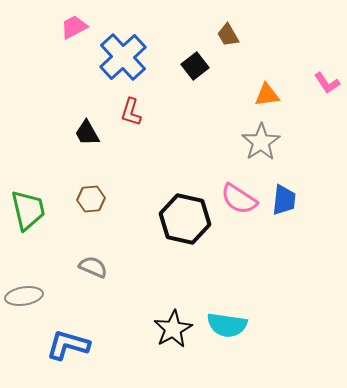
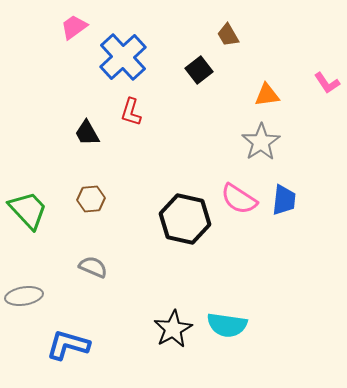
pink trapezoid: rotated 8 degrees counterclockwise
black square: moved 4 px right, 4 px down
green trapezoid: rotated 30 degrees counterclockwise
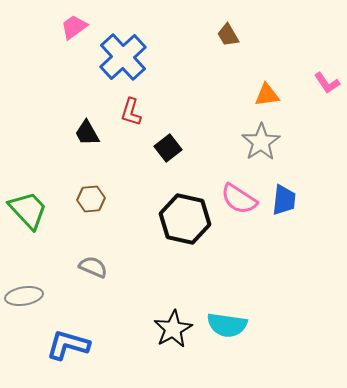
black square: moved 31 px left, 78 px down
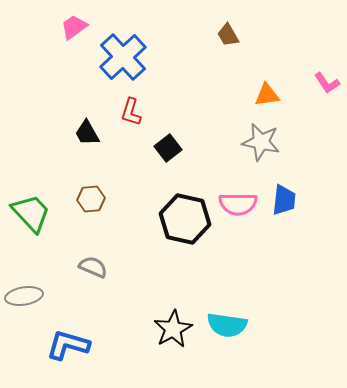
gray star: rotated 27 degrees counterclockwise
pink semicircle: moved 1 px left, 5 px down; rotated 33 degrees counterclockwise
green trapezoid: moved 3 px right, 3 px down
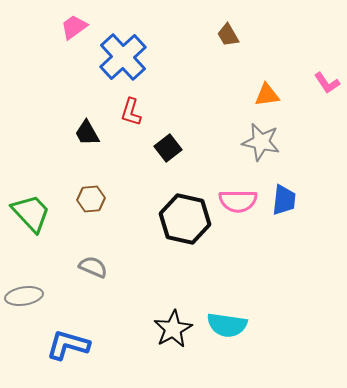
pink semicircle: moved 3 px up
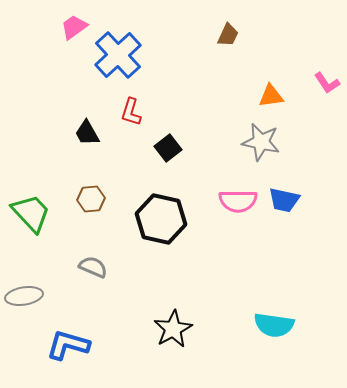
brown trapezoid: rotated 125 degrees counterclockwise
blue cross: moved 5 px left, 2 px up
orange triangle: moved 4 px right, 1 px down
blue trapezoid: rotated 96 degrees clockwise
black hexagon: moved 24 px left
cyan semicircle: moved 47 px right
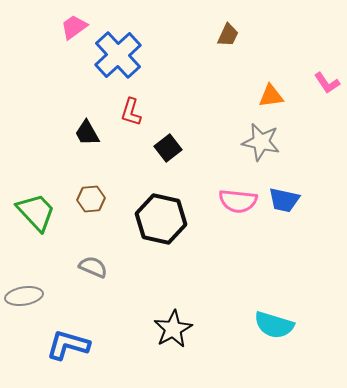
pink semicircle: rotated 6 degrees clockwise
green trapezoid: moved 5 px right, 1 px up
cyan semicircle: rotated 9 degrees clockwise
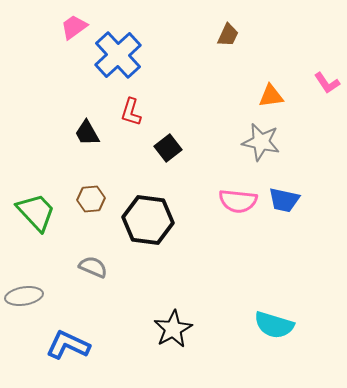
black hexagon: moved 13 px left, 1 px down; rotated 6 degrees counterclockwise
blue L-shape: rotated 9 degrees clockwise
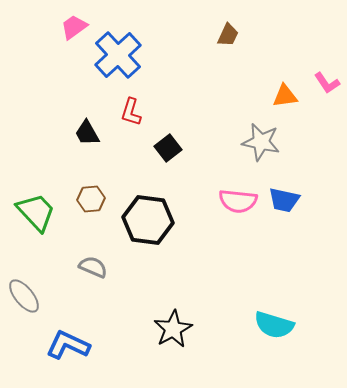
orange triangle: moved 14 px right
gray ellipse: rotated 60 degrees clockwise
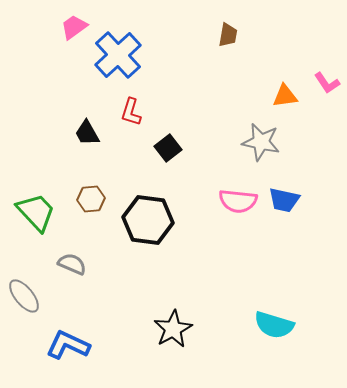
brown trapezoid: rotated 15 degrees counterclockwise
gray semicircle: moved 21 px left, 3 px up
